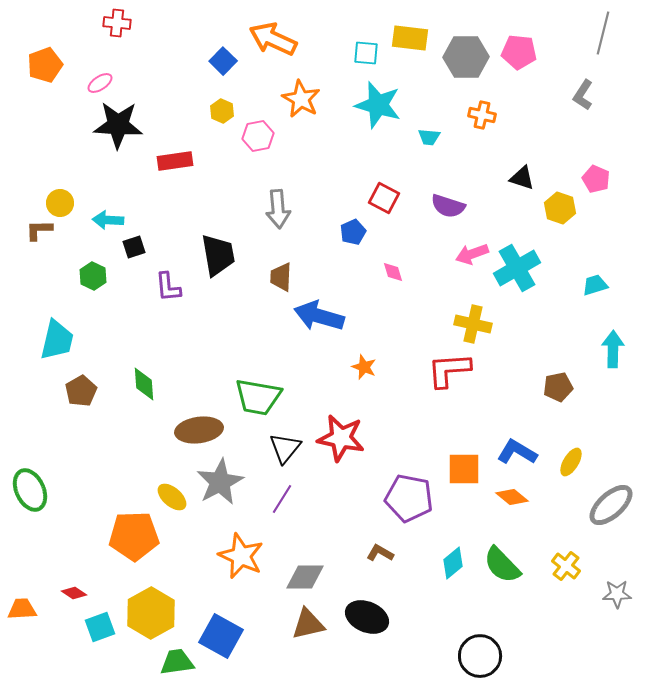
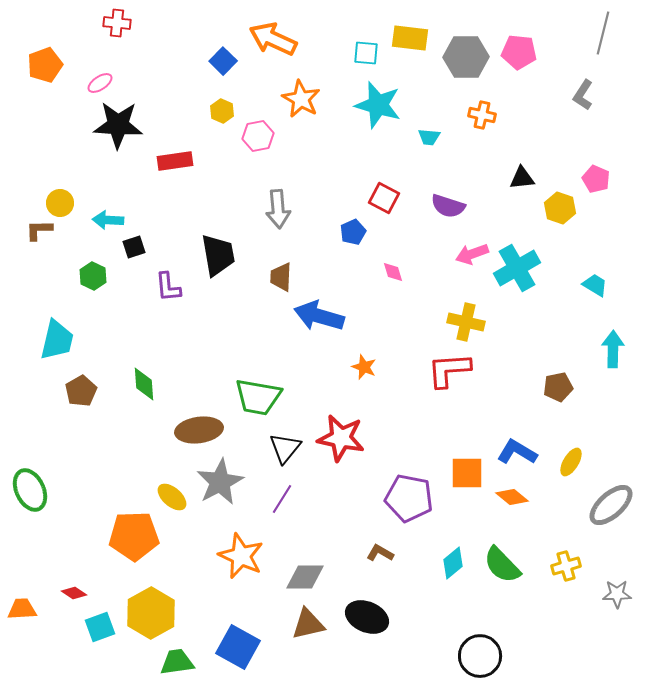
black triangle at (522, 178): rotated 24 degrees counterclockwise
cyan trapezoid at (595, 285): rotated 48 degrees clockwise
yellow cross at (473, 324): moved 7 px left, 2 px up
orange square at (464, 469): moved 3 px right, 4 px down
yellow cross at (566, 566): rotated 36 degrees clockwise
blue square at (221, 636): moved 17 px right, 11 px down
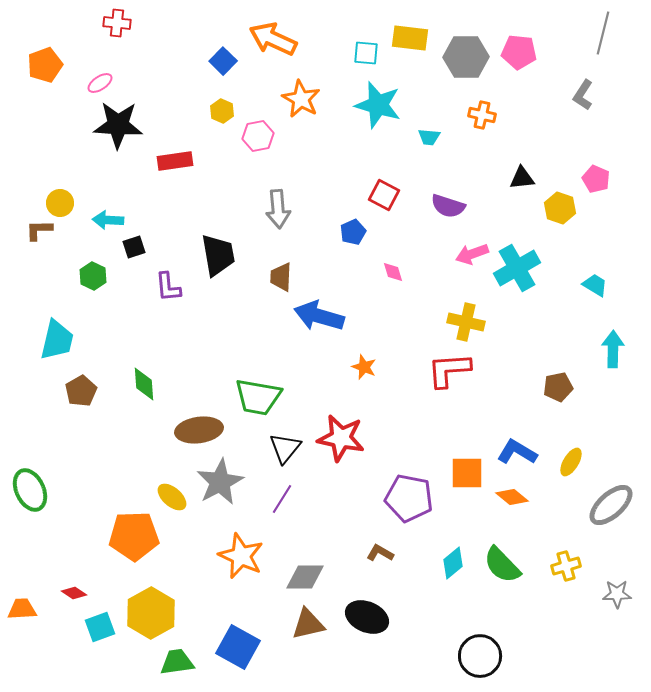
red square at (384, 198): moved 3 px up
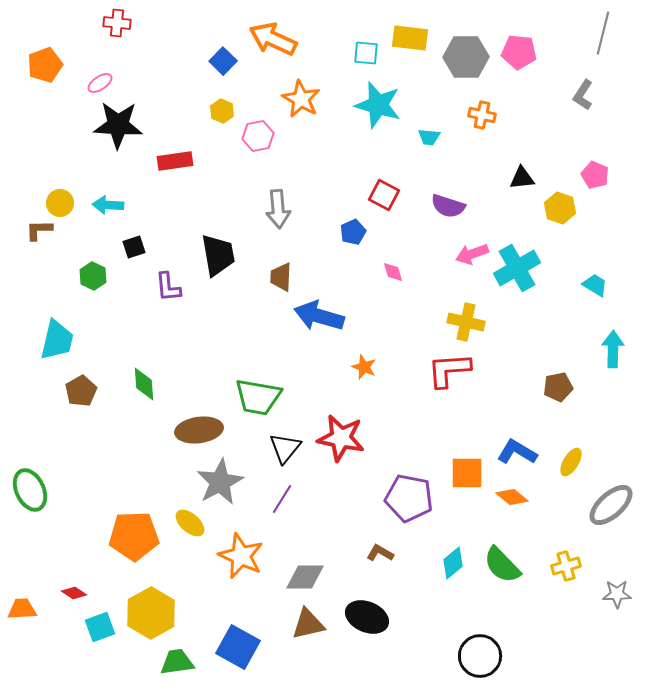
pink pentagon at (596, 179): moved 1 px left, 4 px up
cyan arrow at (108, 220): moved 15 px up
yellow ellipse at (172, 497): moved 18 px right, 26 px down
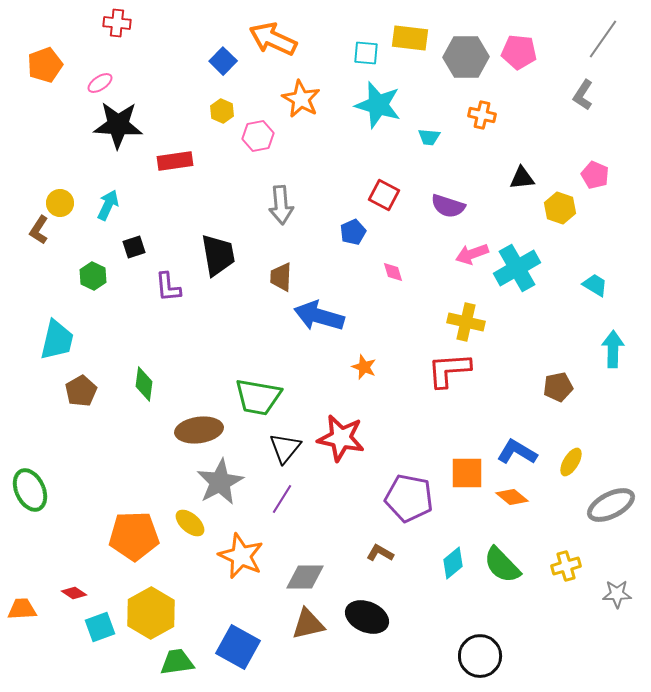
gray line at (603, 33): moved 6 px down; rotated 21 degrees clockwise
cyan arrow at (108, 205): rotated 112 degrees clockwise
gray arrow at (278, 209): moved 3 px right, 4 px up
brown L-shape at (39, 230): rotated 56 degrees counterclockwise
green diamond at (144, 384): rotated 12 degrees clockwise
gray ellipse at (611, 505): rotated 15 degrees clockwise
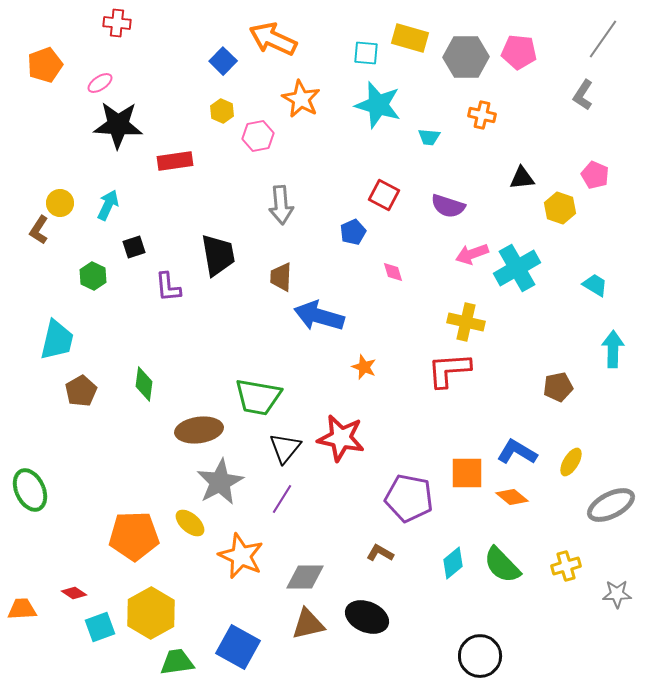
yellow rectangle at (410, 38): rotated 9 degrees clockwise
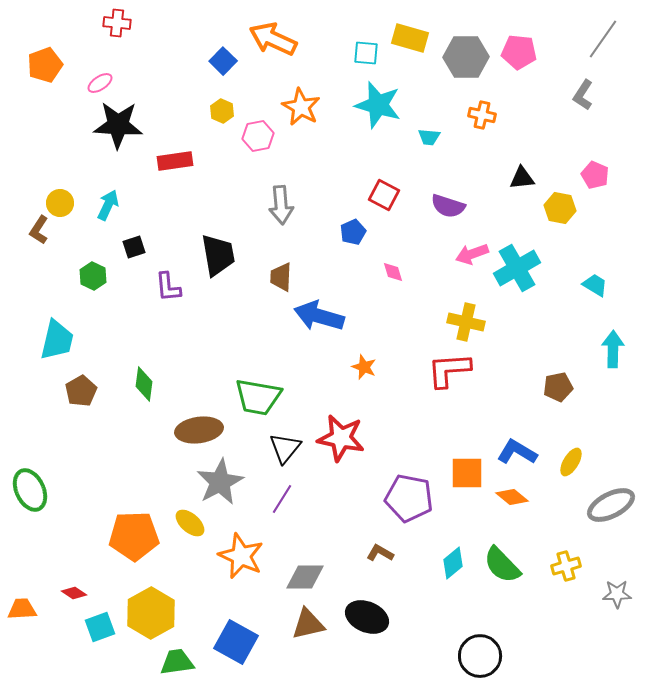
orange star at (301, 99): moved 8 px down
yellow hexagon at (560, 208): rotated 8 degrees counterclockwise
blue square at (238, 647): moved 2 px left, 5 px up
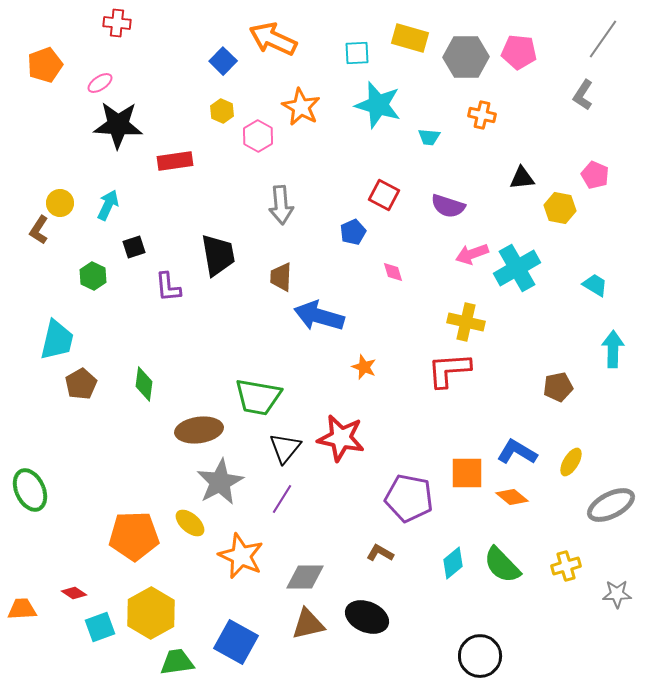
cyan square at (366, 53): moved 9 px left; rotated 8 degrees counterclockwise
pink hexagon at (258, 136): rotated 20 degrees counterclockwise
brown pentagon at (81, 391): moved 7 px up
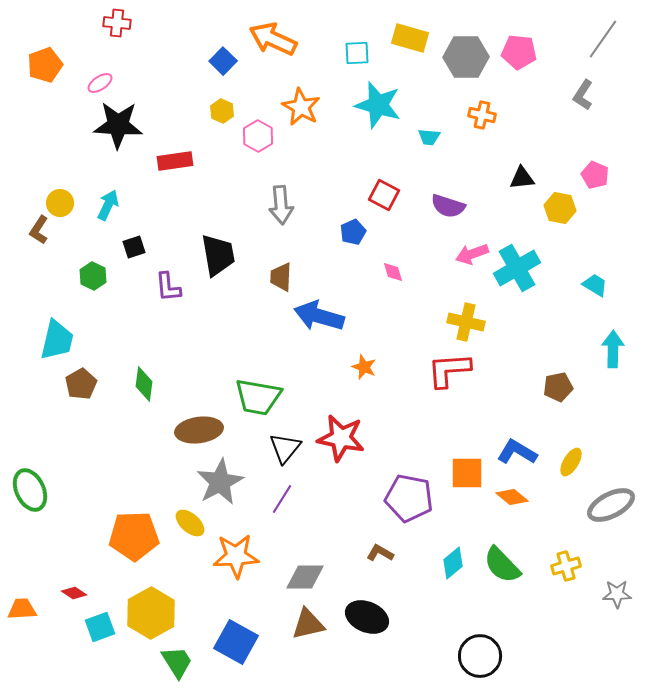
orange star at (241, 556): moved 5 px left; rotated 27 degrees counterclockwise
green trapezoid at (177, 662): rotated 66 degrees clockwise
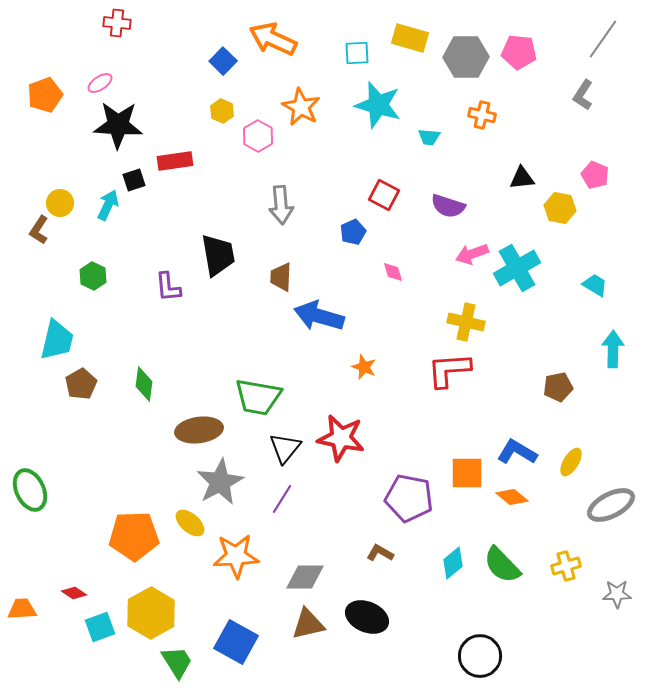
orange pentagon at (45, 65): moved 30 px down
black square at (134, 247): moved 67 px up
